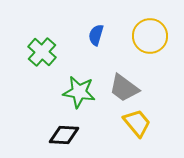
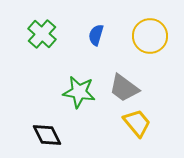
green cross: moved 18 px up
black diamond: moved 17 px left; rotated 60 degrees clockwise
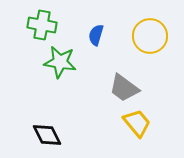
green cross: moved 9 px up; rotated 32 degrees counterclockwise
green star: moved 19 px left, 30 px up
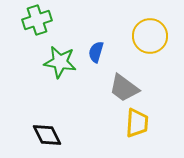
green cross: moved 5 px left, 5 px up; rotated 28 degrees counterclockwise
blue semicircle: moved 17 px down
yellow trapezoid: rotated 44 degrees clockwise
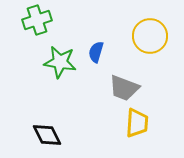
gray trapezoid: rotated 16 degrees counterclockwise
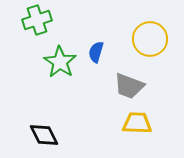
yellow circle: moved 3 px down
green star: rotated 24 degrees clockwise
gray trapezoid: moved 5 px right, 2 px up
yellow trapezoid: rotated 92 degrees counterclockwise
black diamond: moved 3 px left
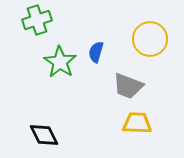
gray trapezoid: moved 1 px left
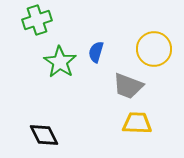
yellow circle: moved 4 px right, 10 px down
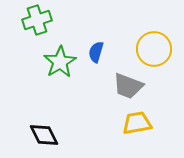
green star: rotated 8 degrees clockwise
yellow trapezoid: rotated 12 degrees counterclockwise
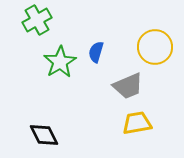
green cross: rotated 12 degrees counterclockwise
yellow circle: moved 1 px right, 2 px up
gray trapezoid: rotated 44 degrees counterclockwise
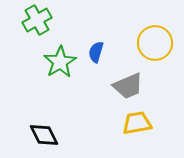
yellow circle: moved 4 px up
